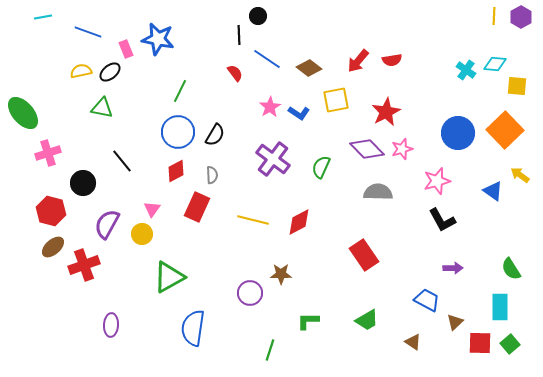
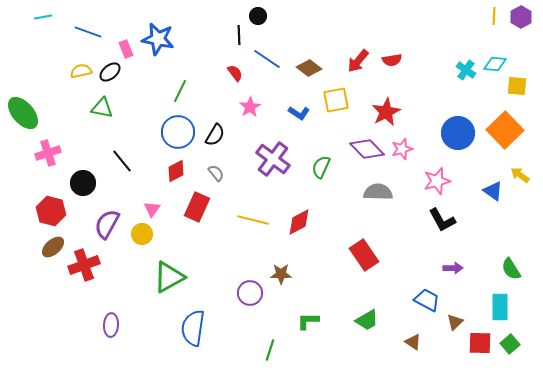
pink star at (270, 107): moved 20 px left
gray semicircle at (212, 175): moved 4 px right, 2 px up; rotated 36 degrees counterclockwise
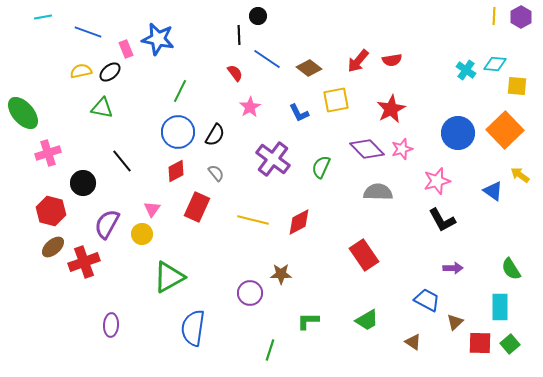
red star at (386, 112): moved 5 px right, 3 px up
blue L-shape at (299, 113): rotated 30 degrees clockwise
red cross at (84, 265): moved 3 px up
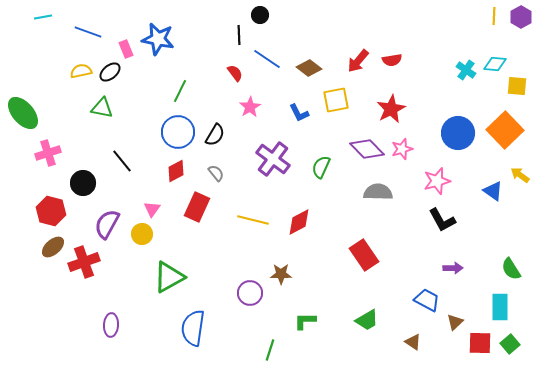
black circle at (258, 16): moved 2 px right, 1 px up
green L-shape at (308, 321): moved 3 px left
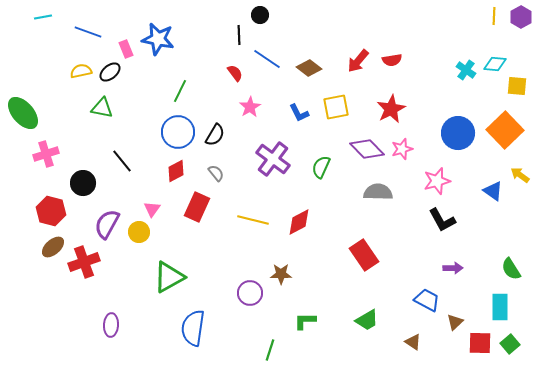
yellow square at (336, 100): moved 7 px down
pink cross at (48, 153): moved 2 px left, 1 px down
yellow circle at (142, 234): moved 3 px left, 2 px up
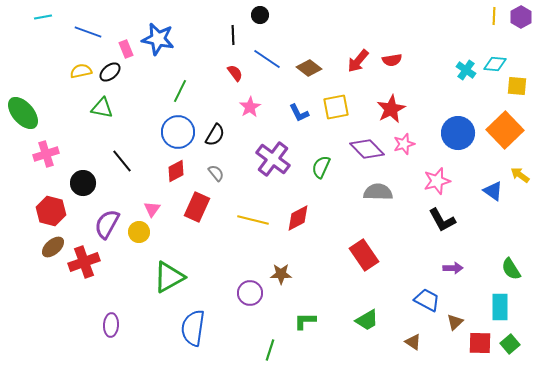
black line at (239, 35): moved 6 px left
pink star at (402, 149): moved 2 px right, 5 px up
red diamond at (299, 222): moved 1 px left, 4 px up
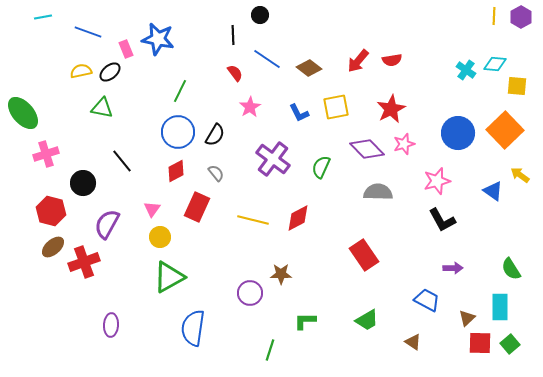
yellow circle at (139, 232): moved 21 px right, 5 px down
brown triangle at (455, 322): moved 12 px right, 4 px up
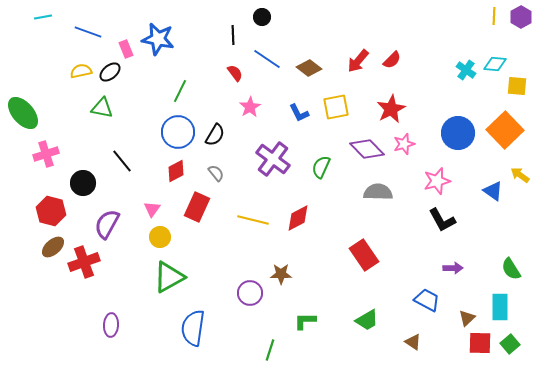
black circle at (260, 15): moved 2 px right, 2 px down
red semicircle at (392, 60): rotated 36 degrees counterclockwise
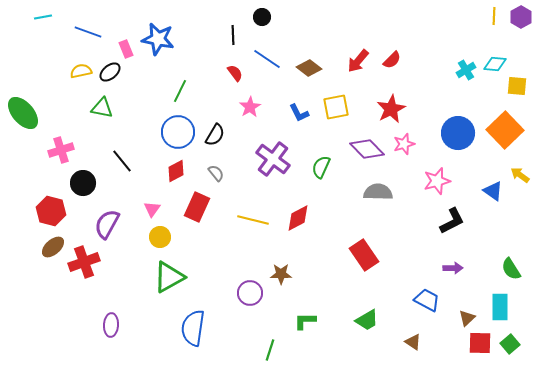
cyan cross at (466, 70): rotated 24 degrees clockwise
pink cross at (46, 154): moved 15 px right, 4 px up
black L-shape at (442, 220): moved 10 px right, 1 px down; rotated 88 degrees counterclockwise
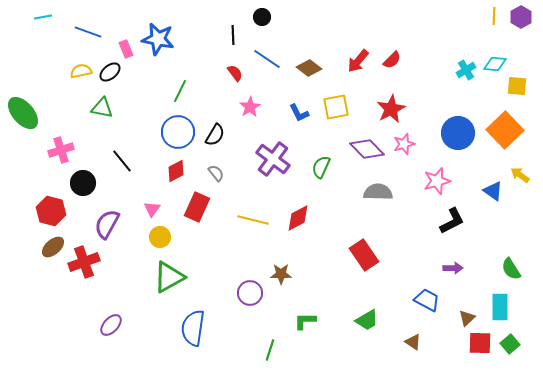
purple ellipse at (111, 325): rotated 40 degrees clockwise
